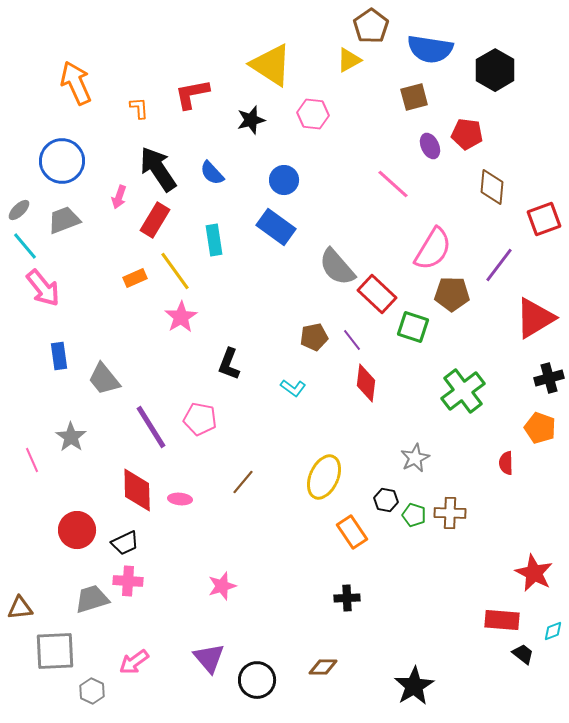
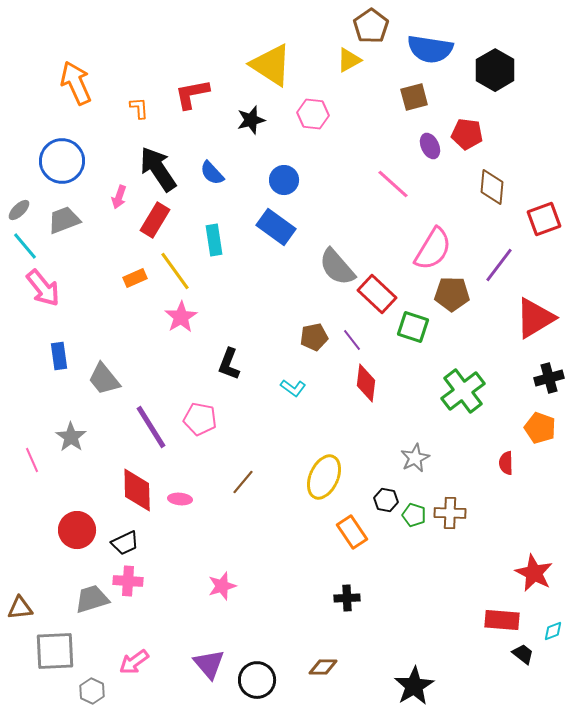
purple triangle at (209, 658): moved 6 px down
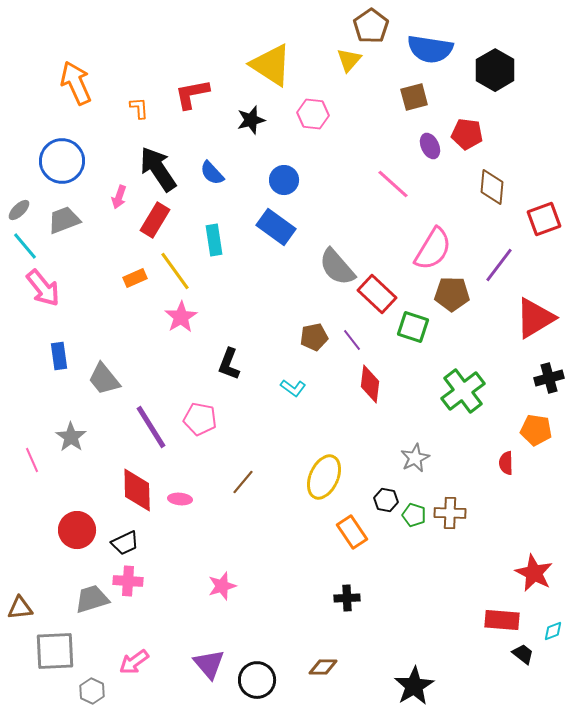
yellow triangle at (349, 60): rotated 20 degrees counterclockwise
red diamond at (366, 383): moved 4 px right, 1 px down
orange pentagon at (540, 428): moved 4 px left, 2 px down; rotated 12 degrees counterclockwise
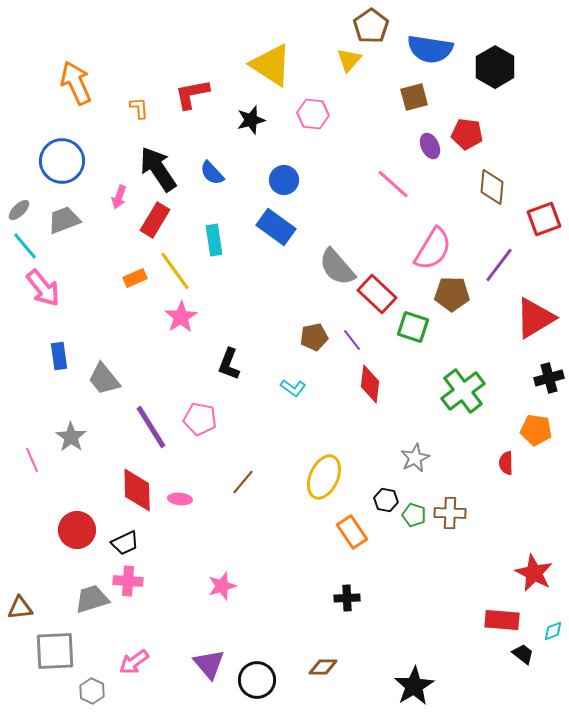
black hexagon at (495, 70): moved 3 px up
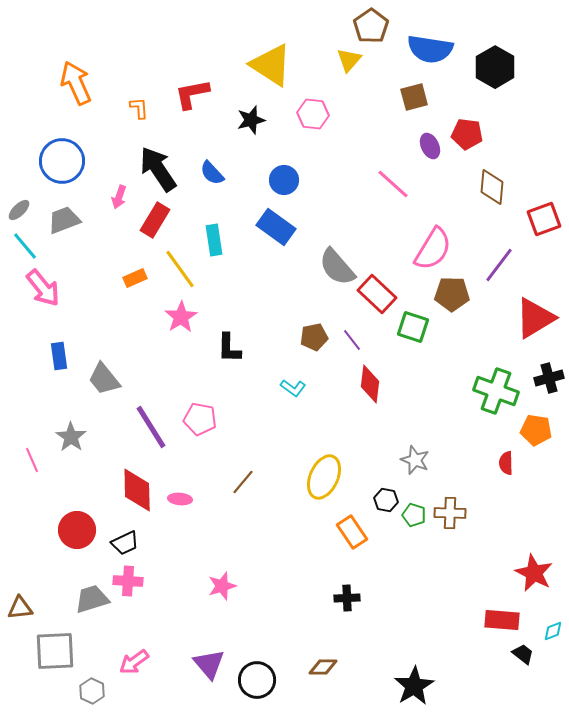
yellow line at (175, 271): moved 5 px right, 2 px up
black L-shape at (229, 364): moved 16 px up; rotated 20 degrees counterclockwise
green cross at (463, 391): moved 33 px right; rotated 33 degrees counterclockwise
gray star at (415, 458): moved 2 px down; rotated 24 degrees counterclockwise
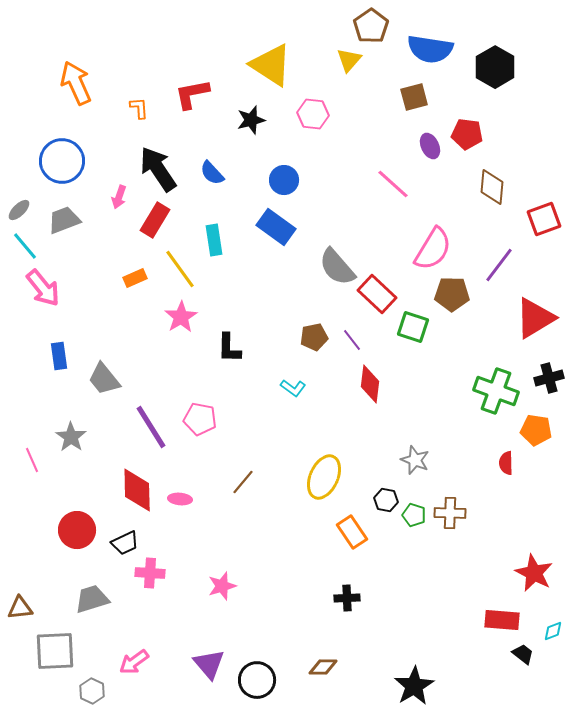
pink cross at (128, 581): moved 22 px right, 8 px up
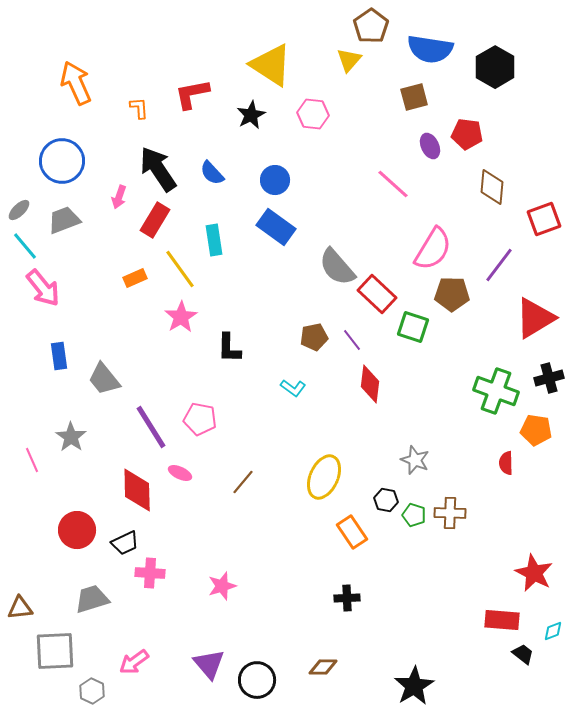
black star at (251, 120): moved 5 px up; rotated 12 degrees counterclockwise
blue circle at (284, 180): moved 9 px left
pink ellipse at (180, 499): moved 26 px up; rotated 20 degrees clockwise
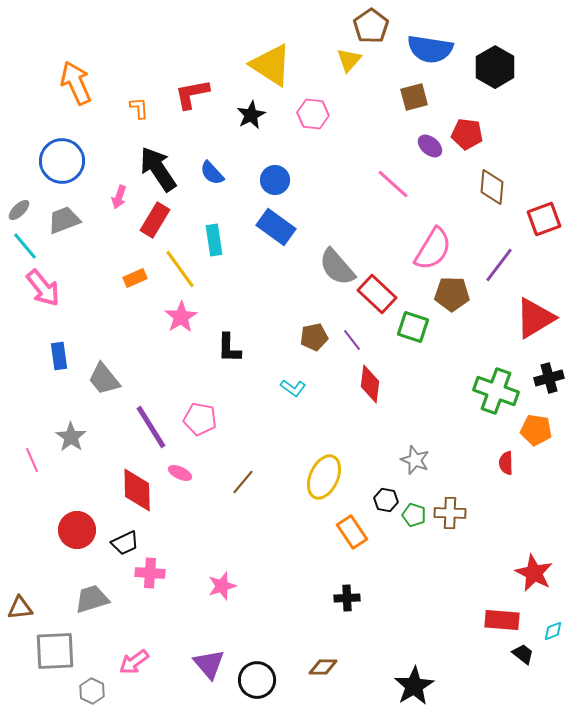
purple ellipse at (430, 146): rotated 25 degrees counterclockwise
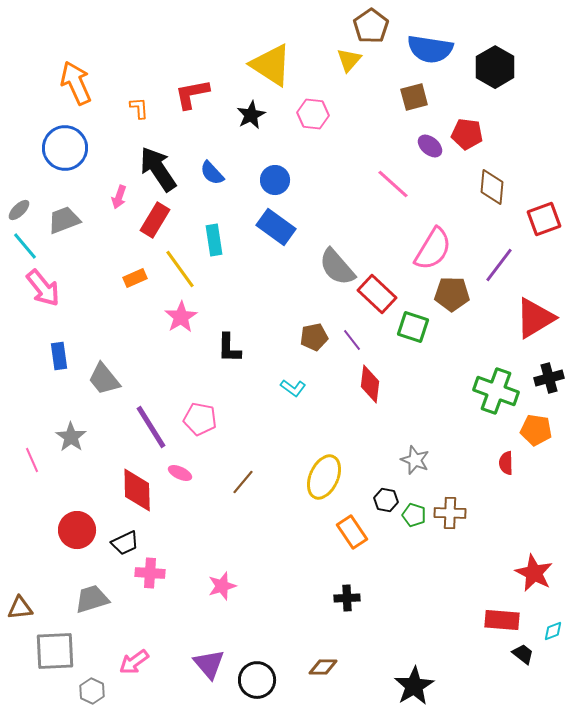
blue circle at (62, 161): moved 3 px right, 13 px up
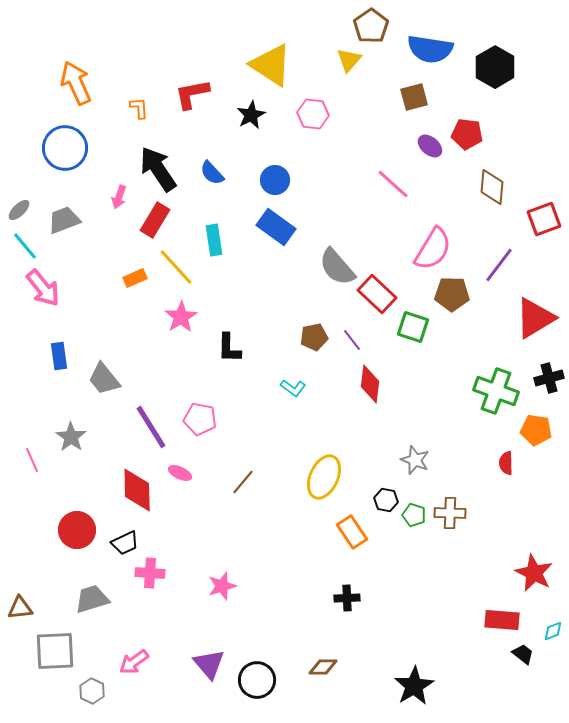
yellow line at (180, 269): moved 4 px left, 2 px up; rotated 6 degrees counterclockwise
